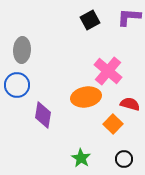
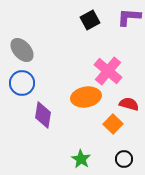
gray ellipse: rotated 45 degrees counterclockwise
blue circle: moved 5 px right, 2 px up
red semicircle: moved 1 px left
green star: moved 1 px down
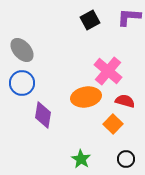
red semicircle: moved 4 px left, 3 px up
black circle: moved 2 px right
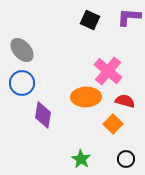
black square: rotated 36 degrees counterclockwise
orange ellipse: rotated 8 degrees clockwise
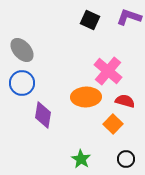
purple L-shape: rotated 15 degrees clockwise
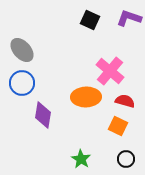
purple L-shape: moved 1 px down
pink cross: moved 2 px right
orange square: moved 5 px right, 2 px down; rotated 18 degrees counterclockwise
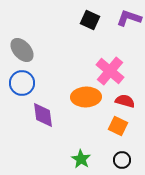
purple diamond: rotated 16 degrees counterclockwise
black circle: moved 4 px left, 1 px down
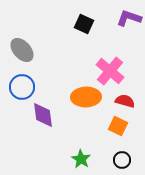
black square: moved 6 px left, 4 px down
blue circle: moved 4 px down
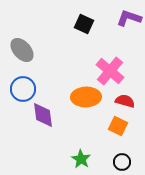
blue circle: moved 1 px right, 2 px down
black circle: moved 2 px down
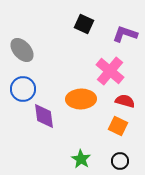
purple L-shape: moved 4 px left, 16 px down
orange ellipse: moved 5 px left, 2 px down
purple diamond: moved 1 px right, 1 px down
black circle: moved 2 px left, 1 px up
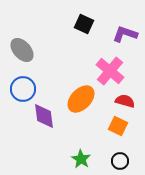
orange ellipse: rotated 44 degrees counterclockwise
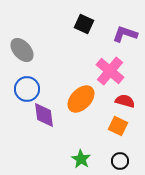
blue circle: moved 4 px right
purple diamond: moved 1 px up
